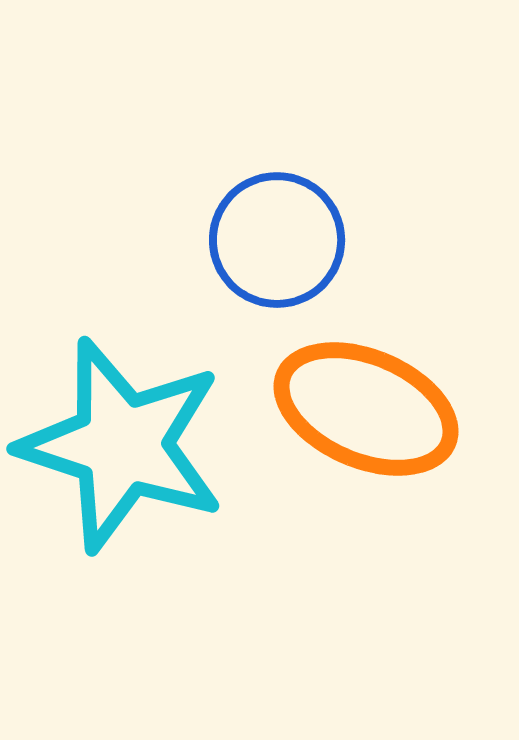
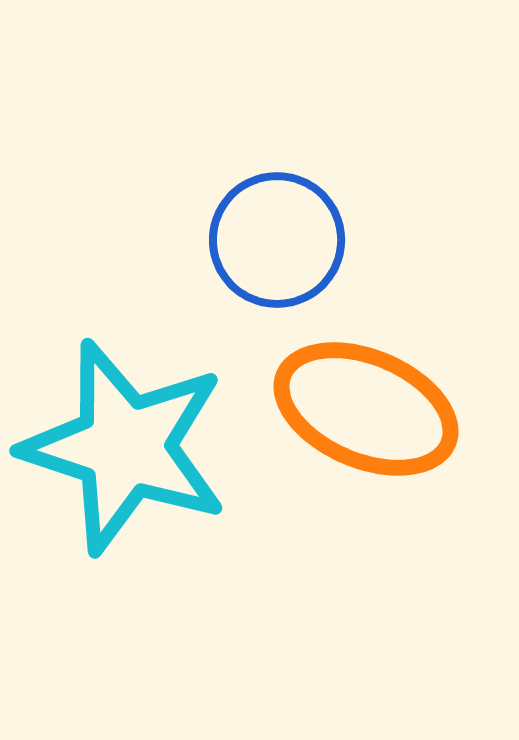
cyan star: moved 3 px right, 2 px down
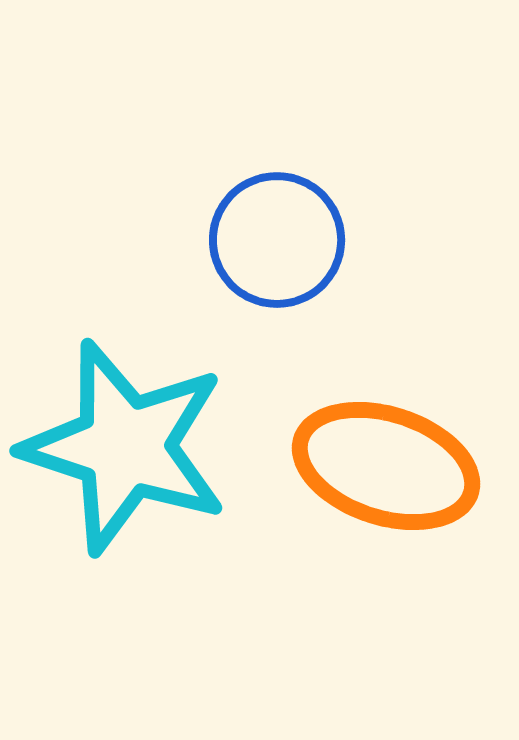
orange ellipse: moved 20 px right, 57 px down; rotated 5 degrees counterclockwise
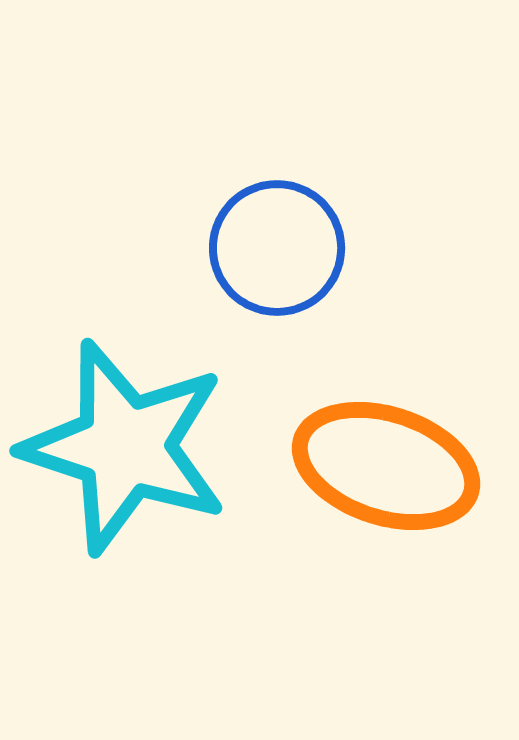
blue circle: moved 8 px down
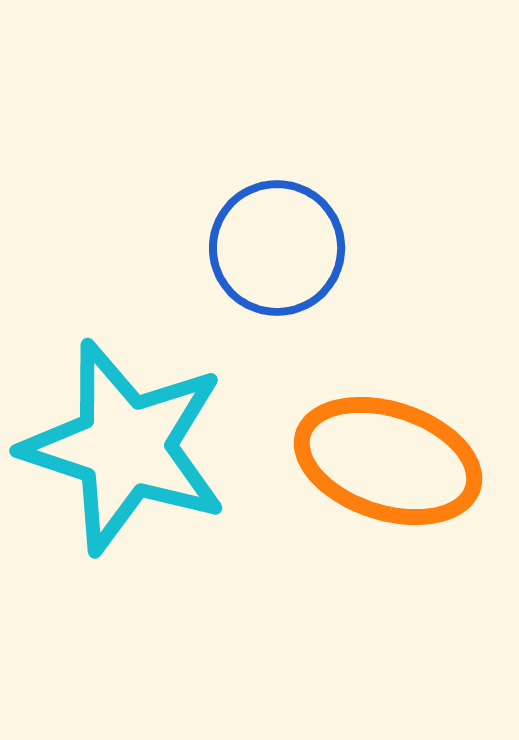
orange ellipse: moved 2 px right, 5 px up
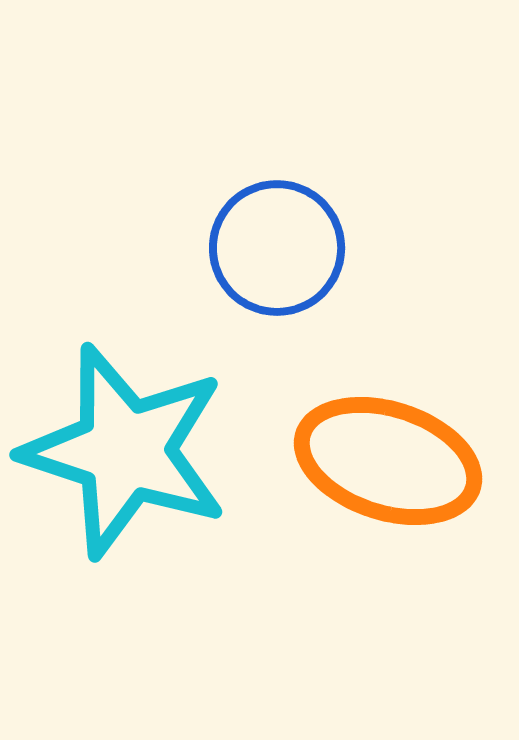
cyan star: moved 4 px down
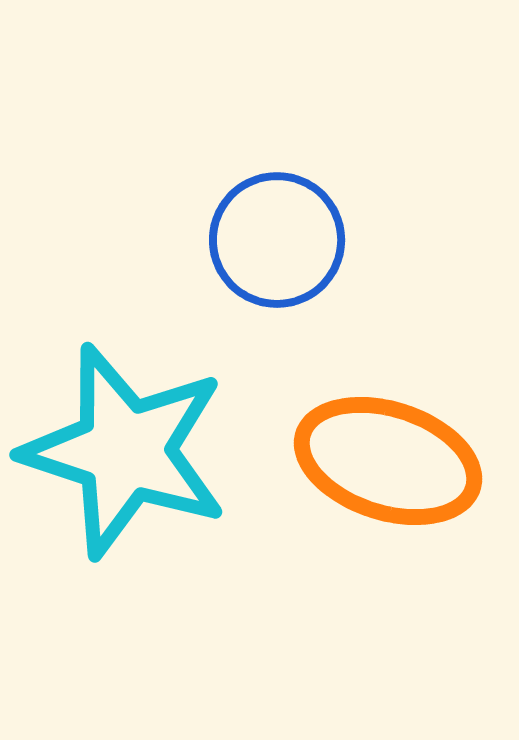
blue circle: moved 8 px up
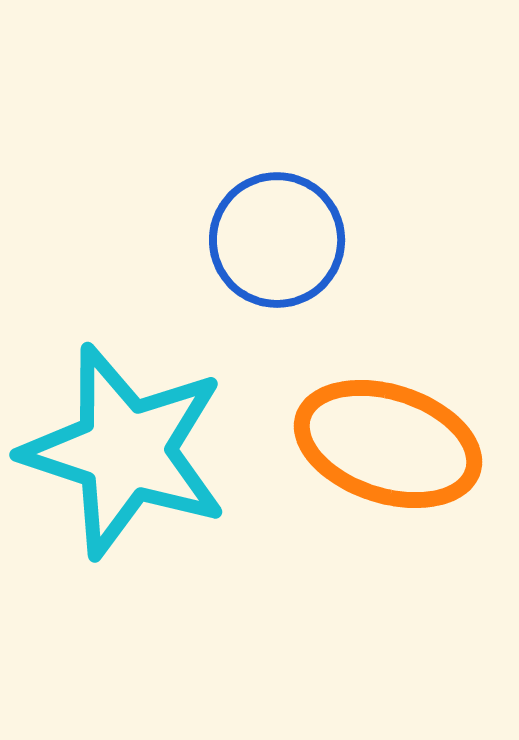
orange ellipse: moved 17 px up
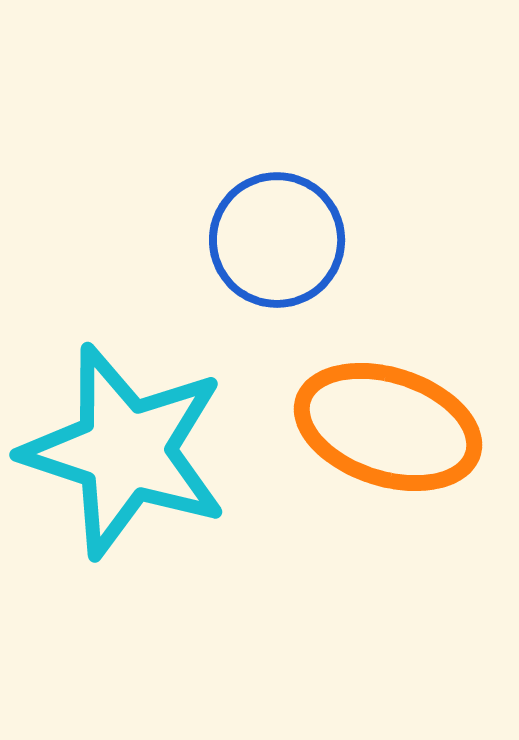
orange ellipse: moved 17 px up
